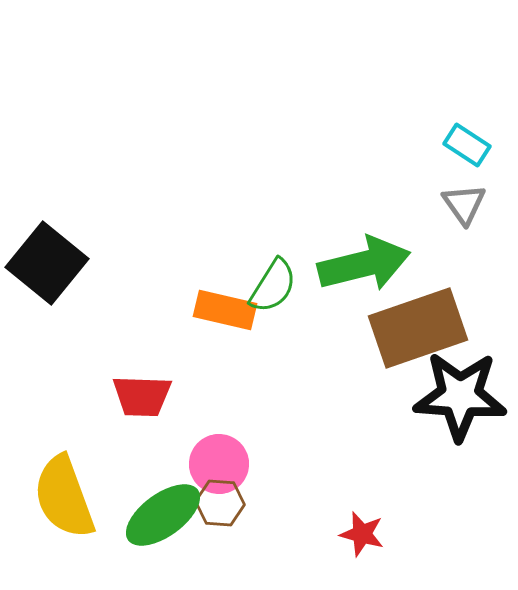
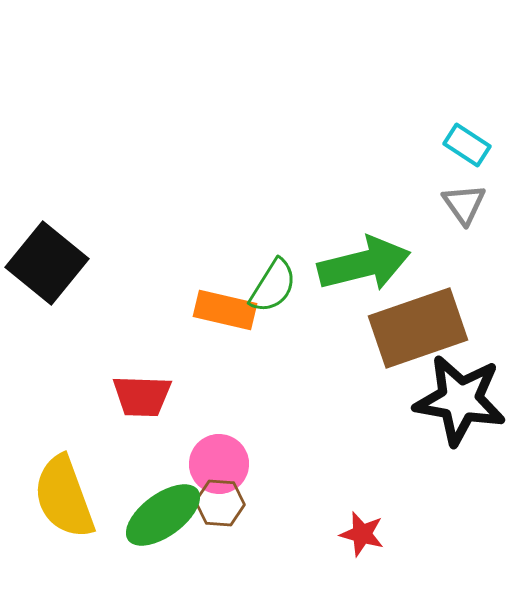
black star: moved 4 px down; rotated 6 degrees clockwise
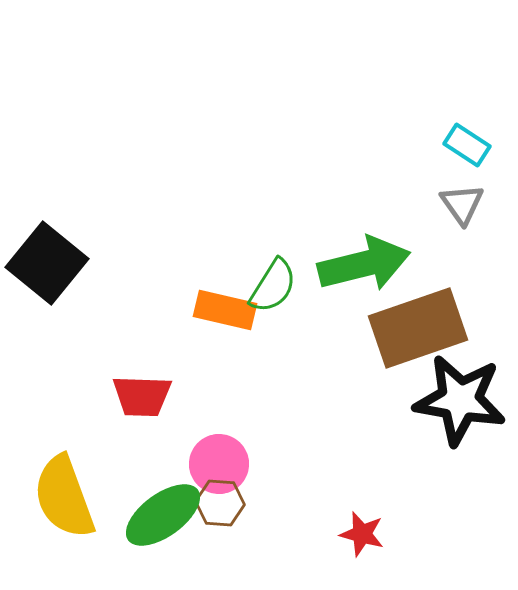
gray triangle: moved 2 px left
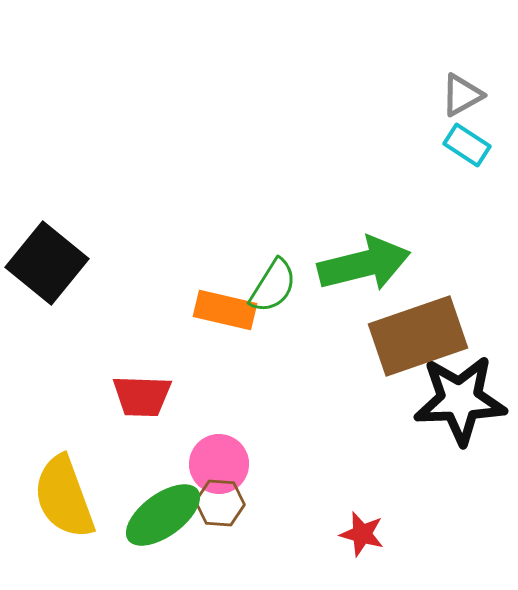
gray triangle: moved 109 px up; rotated 36 degrees clockwise
brown rectangle: moved 8 px down
black star: rotated 12 degrees counterclockwise
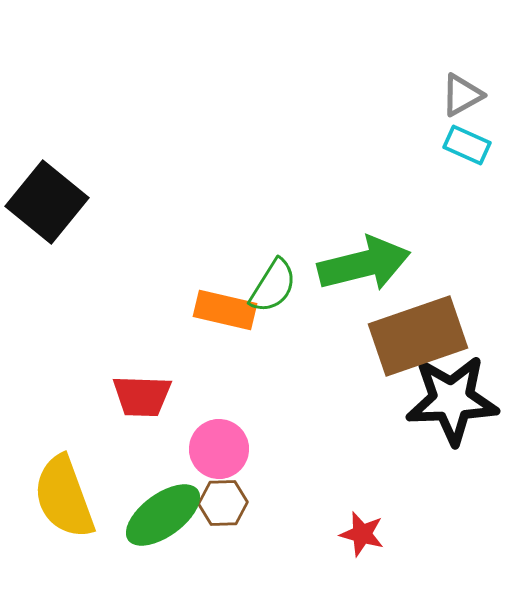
cyan rectangle: rotated 9 degrees counterclockwise
black square: moved 61 px up
black star: moved 8 px left
pink circle: moved 15 px up
brown hexagon: moved 3 px right; rotated 6 degrees counterclockwise
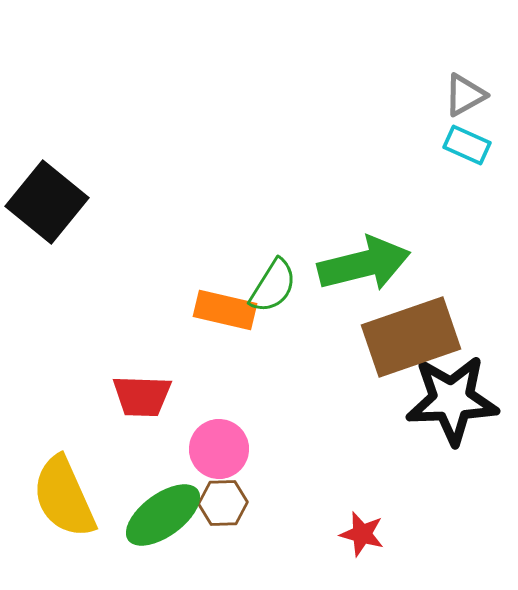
gray triangle: moved 3 px right
brown rectangle: moved 7 px left, 1 px down
yellow semicircle: rotated 4 degrees counterclockwise
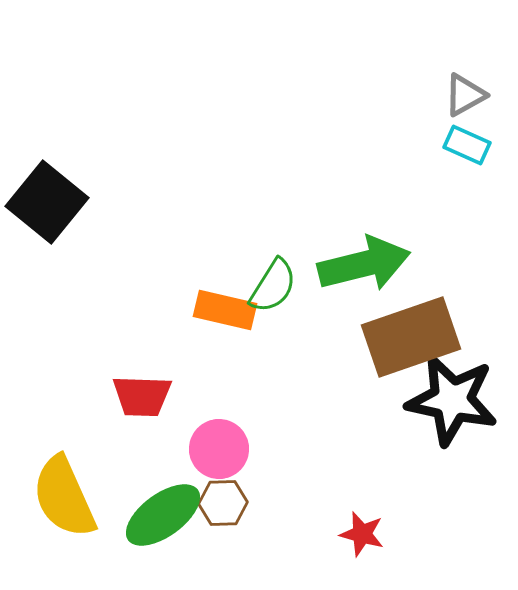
black star: rotated 14 degrees clockwise
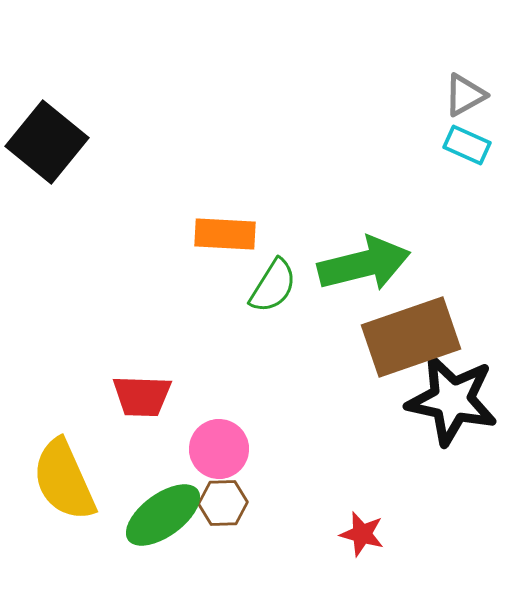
black square: moved 60 px up
orange rectangle: moved 76 px up; rotated 10 degrees counterclockwise
yellow semicircle: moved 17 px up
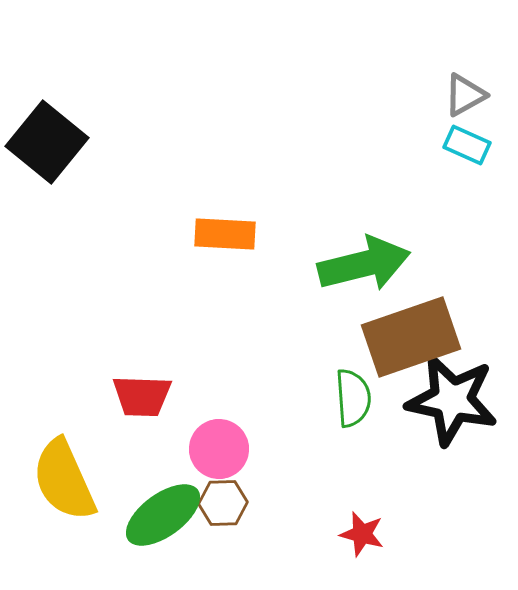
green semicircle: moved 80 px right, 112 px down; rotated 36 degrees counterclockwise
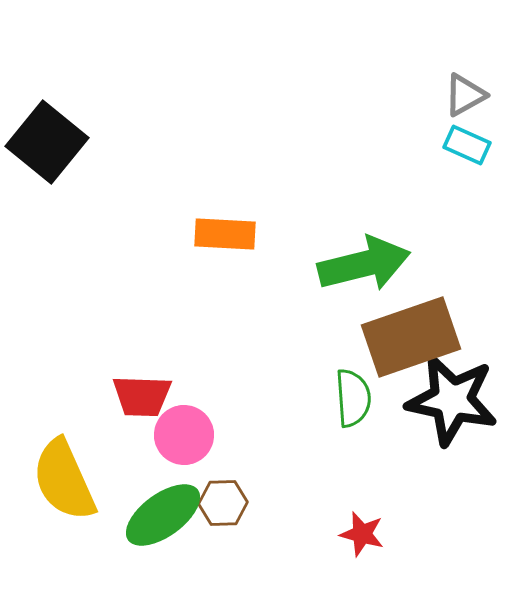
pink circle: moved 35 px left, 14 px up
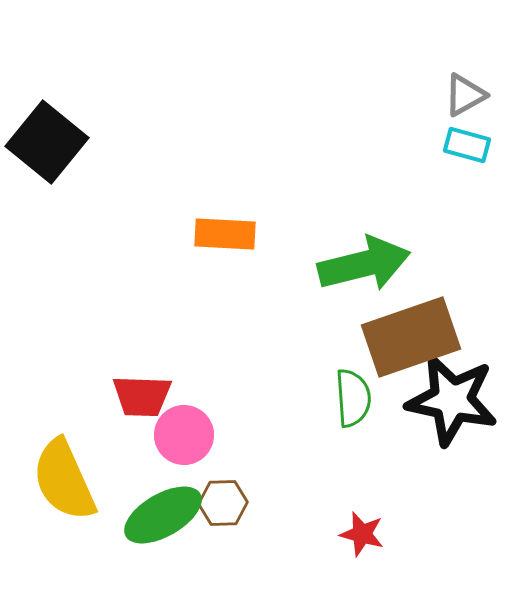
cyan rectangle: rotated 9 degrees counterclockwise
green ellipse: rotated 6 degrees clockwise
